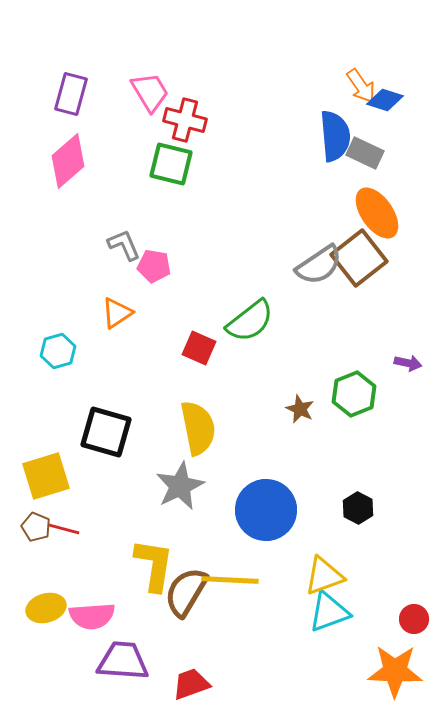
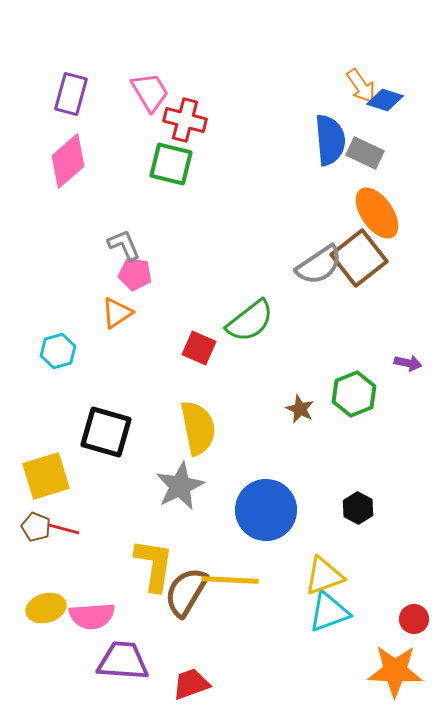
blue semicircle: moved 5 px left, 4 px down
pink pentagon: moved 19 px left, 8 px down
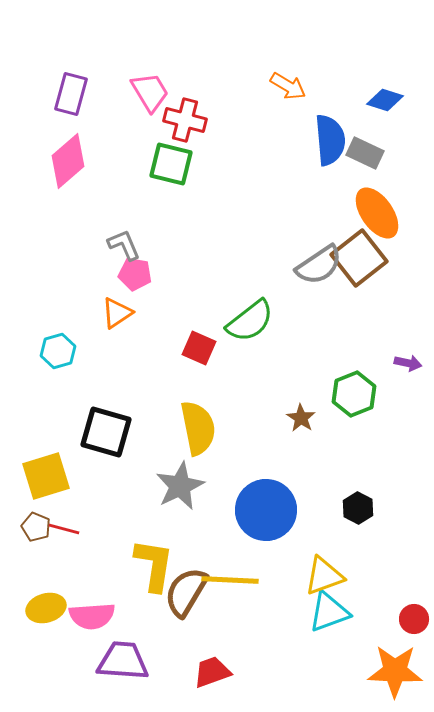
orange arrow: moved 73 px left; rotated 24 degrees counterclockwise
brown star: moved 1 px right, 9 px down; rotated 8 degrees clockwise
red trapezoid: moved 21 px right, 12 px up
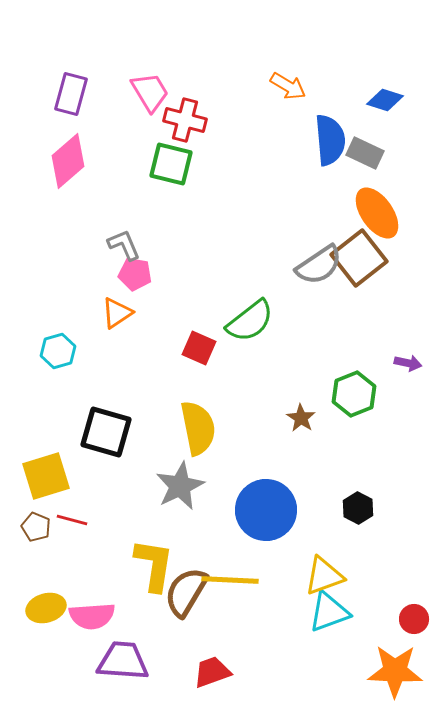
red line: moved 8 px right, 9 px up
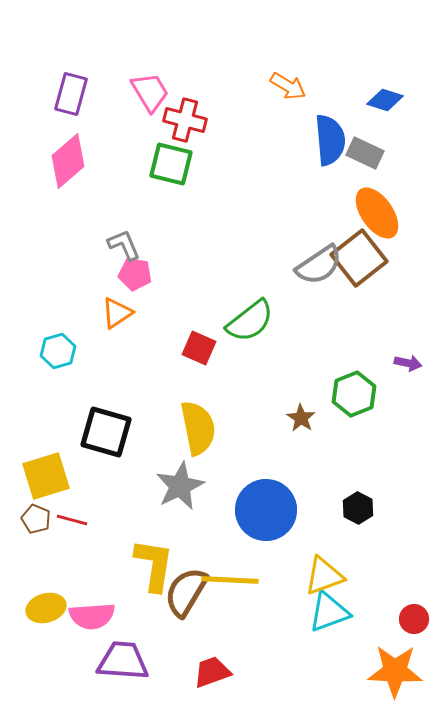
brown pentagon: moved 8 px up
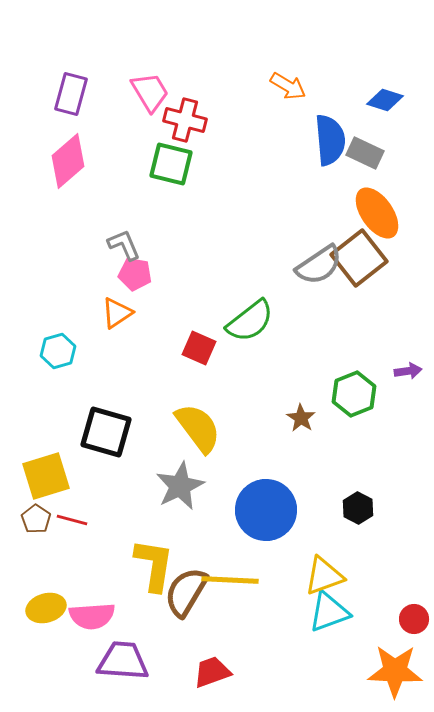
purple arrow: moved 8 px down; rotated 20 degrees counterclockwise
yellow semicircle: rotated 26 degrees counterclockwise
brown pentagon: rotated 12 degrees clockwise
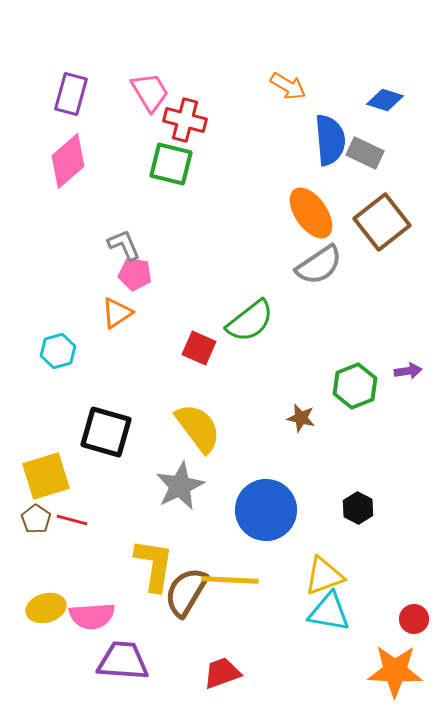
orange ellipse: moved 66 px left
brown square: moved 23 px right, 36 px up
green hexagon: moved 1 px right, 8 px up
brown star: rotated 20 degrees counterclockwise
cyan triangle: rotated 30 degrees clockwise
red trapezoid: moved 10 px right, 1 px down
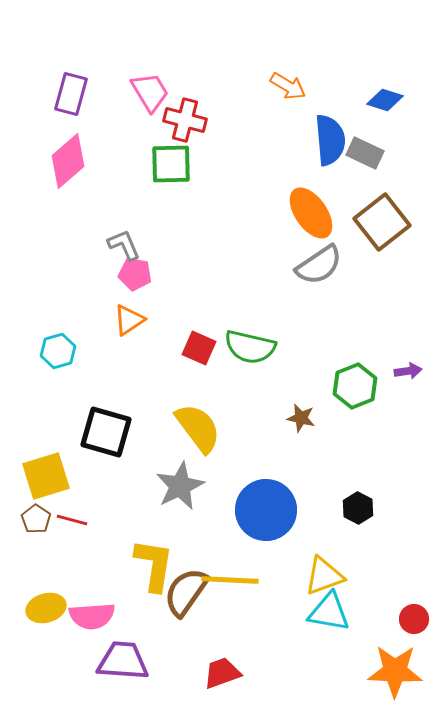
green square: rotated 15 degrees counterclockwise
orange triangle: moved 12 px right, 7 px down
green semicircle: moved 26 px down; rotated 51 degrees clockwise
brown semicircle: rotated 4 degrees clockwise
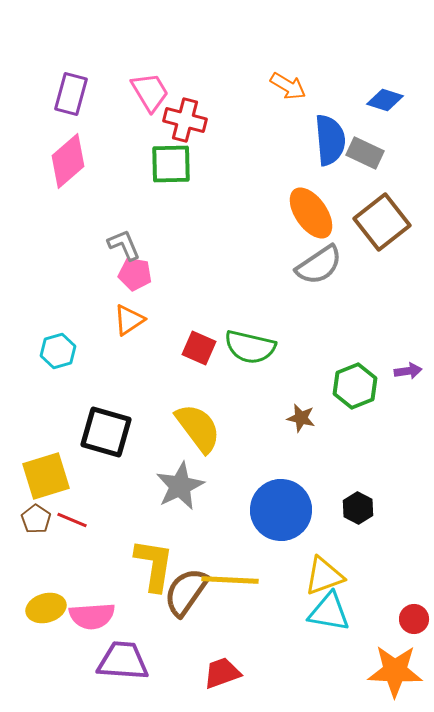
blue circle: moved 15 px right
red line: rotated 8 degrees clockwise
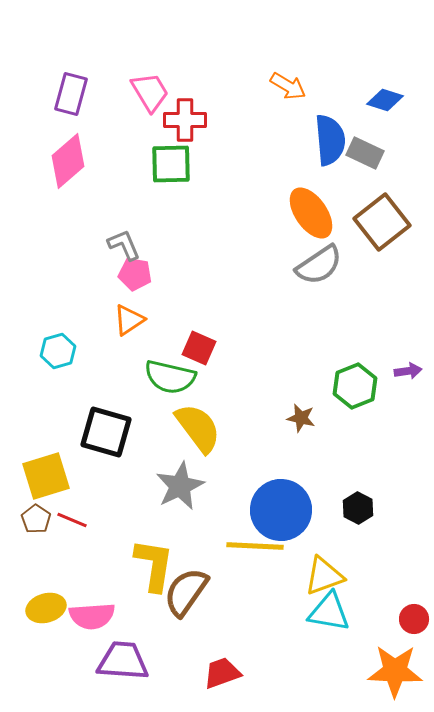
red cross: rotated 15 degrees counterclockwise
green semicircle: moved 80 px left, 30 px down
yellow line: moved 25 px right, 34 px up
